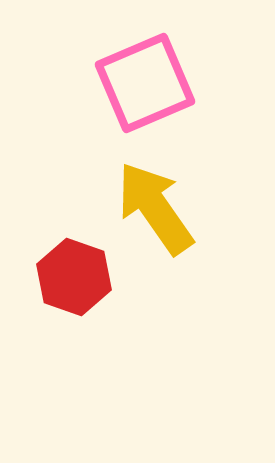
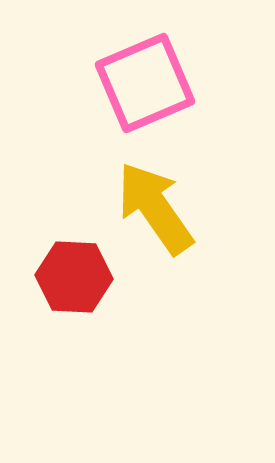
red hexagon: rotated 16 degrees counterclockwise
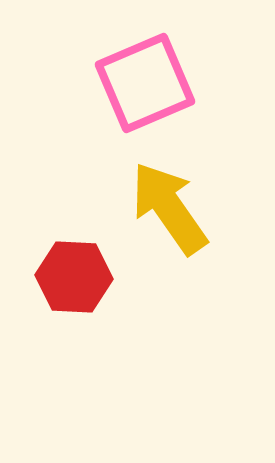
yellow arrow: moved 14 px right
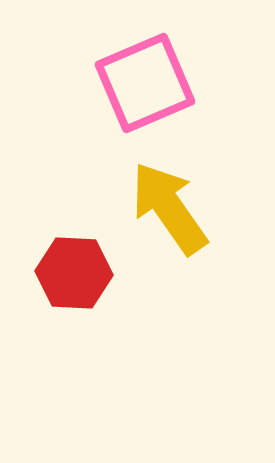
red hexagon: moved 4 px up
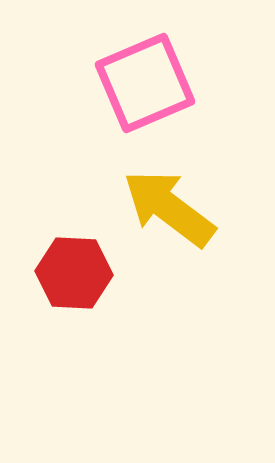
yellow arrow: rotated 18 degrees counterclockwise
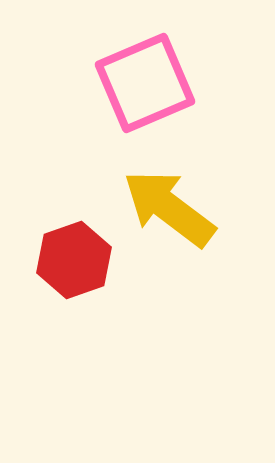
red hexagon: moved 13 px up; rotated 22 degrees counterclockwise
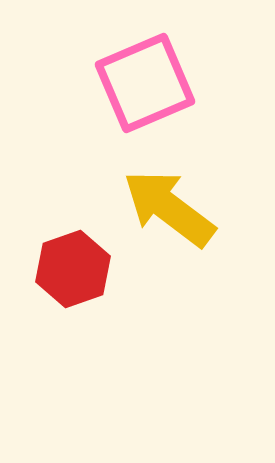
red hexagon: moved 1 px left, 9 px down
